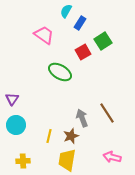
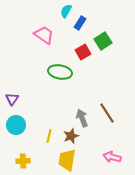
green ellipse: rotated 20 degrees counterclockwise
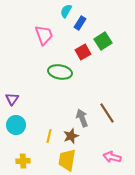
pink trapezoid: rotated 35 degrees clockwise
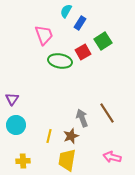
green ellipse: moved 11 px up
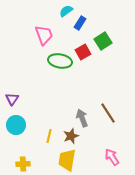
cyan semicircle: rotated 24 degrees clockwise
brown line: moved 1 px right
pink arrow: rotated 42 degrees clockwise
yellow cross: moved 3 px down
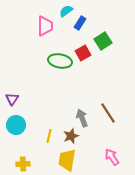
pink trapezoid: moved 1 px right, 9 px up; rotated 20 degrees clockwise
red square: moved 1 px down
